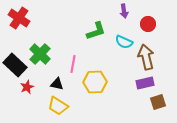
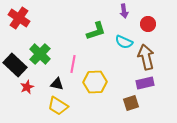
brown square: moved 27 px left, 1 px down
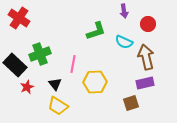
green cross: rotated 25 degrees clockwise
black triangle: moved 2 px left; rotated 40 degrees clockwise
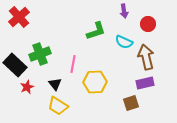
red cross: moved 1 px up; rotated 15 degrees clockwise
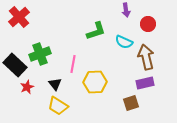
purple arrow: moved 2 px right, 1 px up
